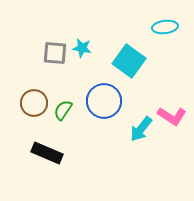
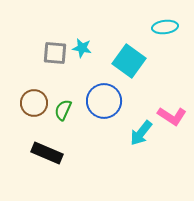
green semicircle: rotated 10 degrees counterclockwise
cyan arrow: moved 4 px down
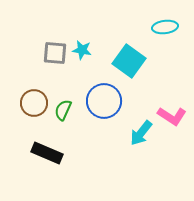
cyan star: moved 2 px down
